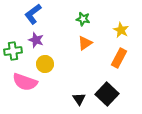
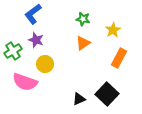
yellow star: moved 8 px left; rotated 14 degrees clockwise
orange triangle: moved 2 px left
green cross: rotated 24 degrees counterclockwise
black triangle: rotated 40 degrees clockwise
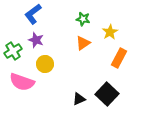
yellow star: moved 3 px left, 2 px down
pink semicircle: moved 3 px left
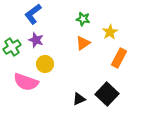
green cross: moved 1 px left, 4 px up
pink semicircle: moved 4 px right
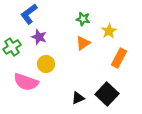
blue L-shape: moved 4 px left
yellow star: moved 1 px left, 1 px up
purple star: moved 3 px right, 3 px up
yellow circle: moved 1 px right
black triangle: moved 1 px left, 1 px up
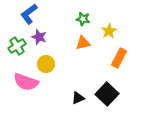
orange triangle: rotated 21 degrees clockwise
green cross: moved 5 px right, 1 px up
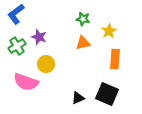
blue L-shape: moved 13 px left
orange rectangle: moved 4 px left, 1 px down; rotated 24 degrees counterclockwise
black square: rotated 20 degrees counterclockwise
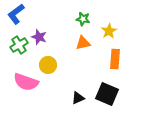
green cross: moved 2 px right, 1 px up
yellow circle: moved 2 px right, 1 px down
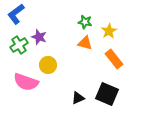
green star: moved 2 px right, 3 px down
orange triangle: moved 2 px right; rotated 28 degrees clockwise
orange rectangle: moved 1 px left; rotated 42 degrees counterclockwise
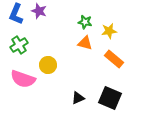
blue L-shape: rotated 30 degrees counterclockwise
yellow star: rotated 21 degrees clockwise
purple star: moved 26 px up
orange rectangle: rotated 12 degrees counterclockwise
pink semicircle: moved 3 px left, 3 px up
black square: moved 3 px right, 4 px down
